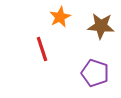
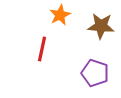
orange star: moved 2 px up
red line: rotated 30 degrees clockwise
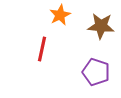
purple pentagon: moved 1 px right, 1 px up
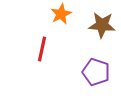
orange star: moved 1 px right, 1 px up
brown star: moved 1 px right, 1 px up
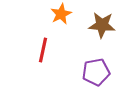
red line: moved 1 px right, 1 px down
purple pentagon: rotated 28 degrees counterclockwise
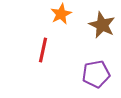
brown star: rotated 20 degrees clockwise
purple pentagon: moved 2 px down
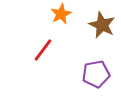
red line: rotated 25 degrees clockwise
